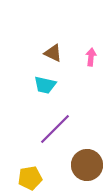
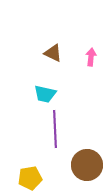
cyan trapezoid: moved 9 px down
purple line: rotated 48 degrees counterclockwise
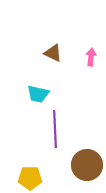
cyan trapezoid: moved 7 px left
yellow pentagon: rotated 10 degrees clockwise
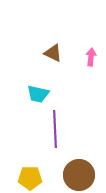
brown circle: moved 8 px left, 10 px down
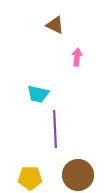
brown triangle: moved 2 px right, 28 px up
pink arrow: moved 14 px left
brown circle: moved 1 px left
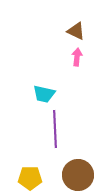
brown triangle: moved 21 px right, 6 px down
cyan trapezoid: moved 6 px right
